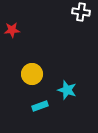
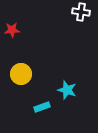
yellow circle: moved 11 px left
cyan rectangle: moved 2 px right, 1 px down
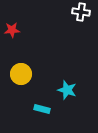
cyan rectangle: moved 2 px down; rotated 35 degrees clockwise
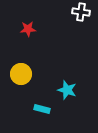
red star: moved 16 px right, 1 px up
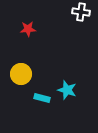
cyan rectangle: moved 11 px up
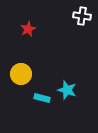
white cross: moved 1 px right, 4 px down
red star: rotated 21 degrees counterclockwise
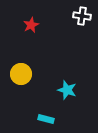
red star: moved 3 px right, 4 px up
cyan rectangle: moved 4 px right, 21 px down
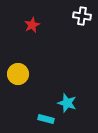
red star: moved 1 px right
yellow circle: moved 3 px left
cyan star: moved 13 px down
